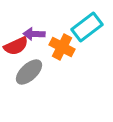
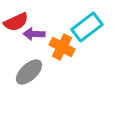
red semicircle: moved 24 px up
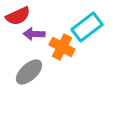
red semicircle: moved 2 px right, 6 px up
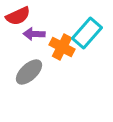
cyan rectangle: moved 6 px down; rotated 12 degrees counterclockwise
